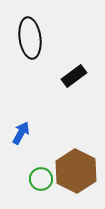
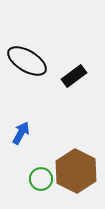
black ellipse: moved 3 px left, 23 px down; rotated 51 degrees counterclockwise
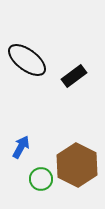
black ellipse: moved 1 px up; rotated 6 degrees clockwise
blue arrow: moved 14 px down
brown hexagon: moved 1 px right, 6 px up
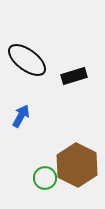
black rectangle: rotated 20 degrees clockwise
blue arrow: moved 31 px up
green circle: moved 4 px right, 1 px up
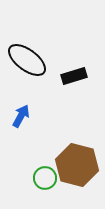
brown hexagon: rotated 12 degrees counterclockwise
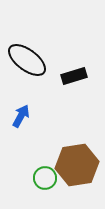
brown hexagon: rotated 24 degrees counterclockwise
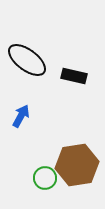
black rectangle: rotated 30 degrees clockwise
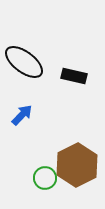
black ellipse: moved 3 px left, 2 px down
blue arrow: moved 1 px right, 1 px up; rotated 15 degrees clockwise
brown hexagon: rotated 18 degrees counterclockwise
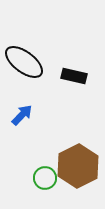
brown hexagon: moved 1 px right, 1 px down
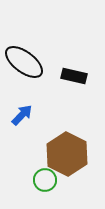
brown hexagon: moved 11 px left, 12 px up; rotated 6 degrees counterclockwise
green circle: moved 2 px down
